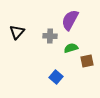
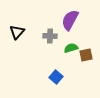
brown square: moved 1 px left, 6 px up
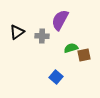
purple semicircle: moved 10 px left
black triangle: rotated 14 degrees clockwise
gray cross: moved 8 px left
brown square: moved 2 px left
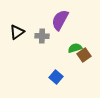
green semicircle: moved 4 px right
brown square: rotated 24 degrees counterclockwise
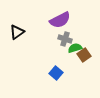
purple semicircle: rotated 145 degrees counterclockwise
gray cross: moved 23 px right, 3 px down; rotated 16 degrees clockwise
blue square: moved 4 px up
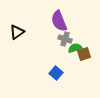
purple semicircle: moved 1 px left, 1 px down; rotated 95 degrees clockwise
brown square: moved 1 px up; rotated 16 degrees clockwise
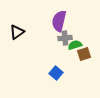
purple semicircle: rotated 35 degrees clockwise
gray cross: moved 1 px up; rotated 24 degrees counterclockwise
green semicircle: moved 3 px up
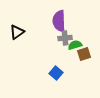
purple semicircle: rotated 15 degrees counterclockwise
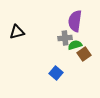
purple semicircle: moved 16 px right; rotated 10 degrees clockwise
black triangle: rotated 21 degrees clockwise
brown square: rotated 16 degrees counterclockwise
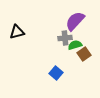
purple semicircle: rotated 35 degrees clockwise
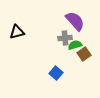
purple semicircle: rotated 95 degrees clockwise
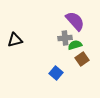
black triangle: moved 2 px left, 8 px down
brown square: moved 2 px left, 5 px down
